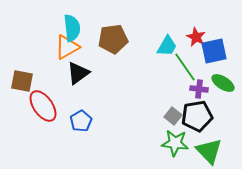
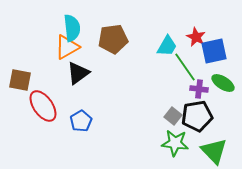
brown square: moved 2 px left, 1 px up
green triangle: moved 5 px right
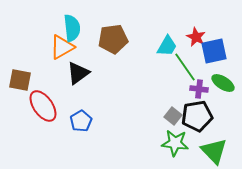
orange triangle: moved 5 px left
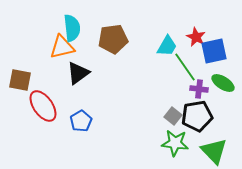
orange triangle: rotated 16 degrees clockwise
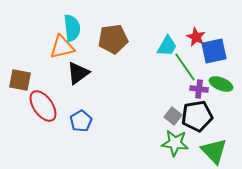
green ellipse: moved 2 px left, 1 px down; rotated 10 degrees counterclockwise
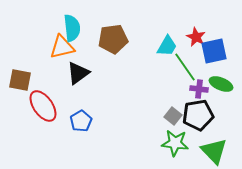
black pentagon: moved 1 px right, 1 px up
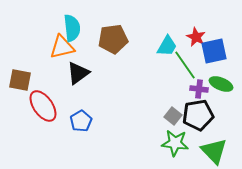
green line: moved 2 px up
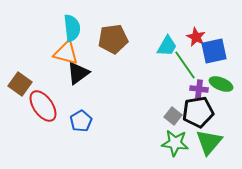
orange triangle: moved 4 px right, 6 px down; rotated 28 degrees clockwise
brown square: moved 4 px down; rotated 25 degrees clockwise
black pentagon: moved 3 px up
green triangle: moved 5 px left, 9 px up; rotated 24 degrees clockwise
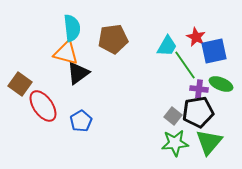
green star: rotated 12 degrees counterclockwise
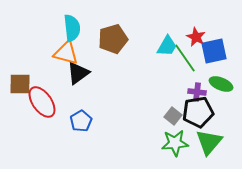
brown pentagon: rotated 8 degrees counterclockwise
green line: moved 7 px up
brown square: rotated 35 degrees counterclockwise
purple cross: moved 2 px left, 3 px down
red ellipse: moved 1 px left, 4 px up
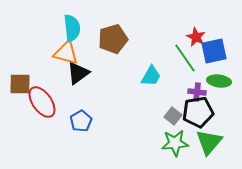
cyan trapezoid: moved 16 px left, 30 px down
green ellipse: moved 2 px left, 3 px up; rotated 15 degrees counterclockwise
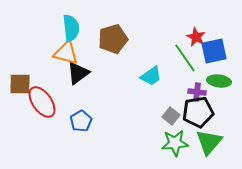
cyan semicircle: moved 1 px left
cyan trapezoid: rotated 25 degrees clockwise
gray square: moved 2 px left
